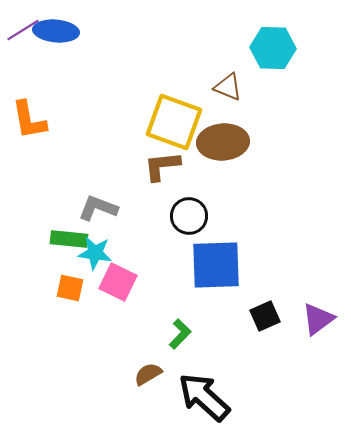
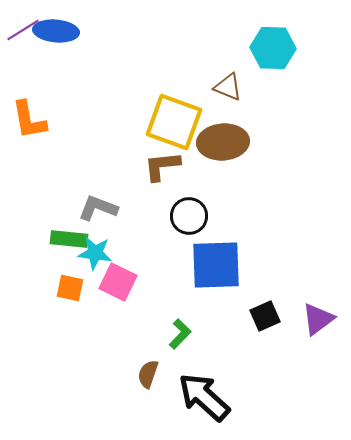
brown semicircle: rotated 40 degrees counterclockwise
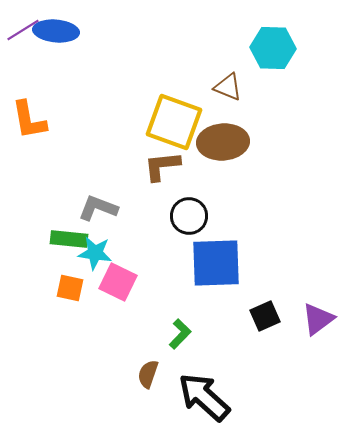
blue square: moved 2 px up
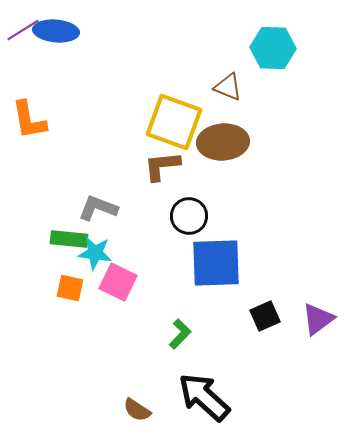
brown semicircle: moved 11 px left, 36 px down; rotated 76 degrees counterclockwise
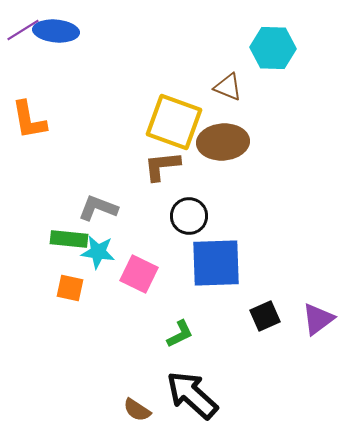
cyan star: moved 3 px right, 1 px up
pink square: moved 21 px right, 8 px up
green L-shape: rotated 20 degrees clockwise
black arrow: moved 12 px left, 2 px up
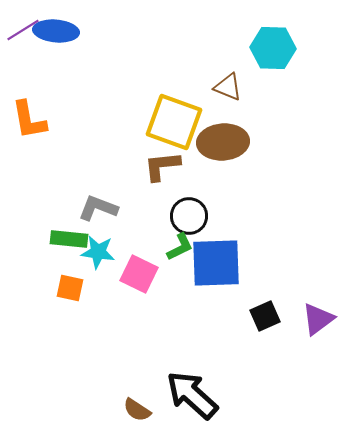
green L-shape: moved 87 px up
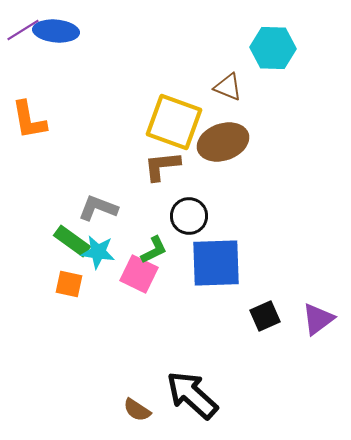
brown ellipse: rotated 15 degrees counterclockwise
green rectangle: moved 3 px right, 2 px down; rotated 30 degrees clockwise
green L-shape: moved 26 px left, 3 px down
orange square: moved 1 px left, 4 px up
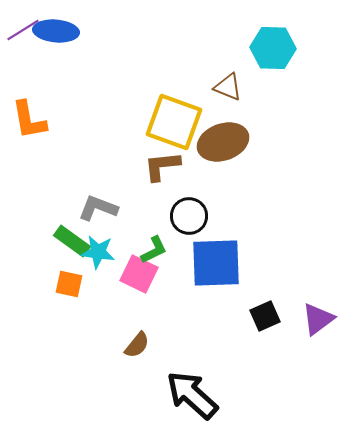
brown semicircle: moved 65 px up; rotated 84 degrees counterclockwise
